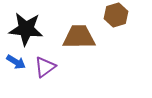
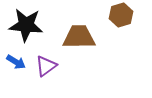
brown hexagon: moved 5 px right
black star: moved 4 px up
purple triangle: moved 1 px right, 1 px up
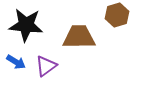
brown hexagon: moved 4 px left
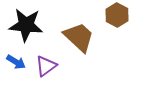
brown hexagon: rotated 15 degrees counterclockwise
brown trapezoid: rotated 44 degrees clockwise
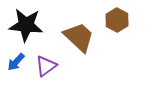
brown hexagon: moved 5 px down
blue arrow: rotated 102 degrees clockwise
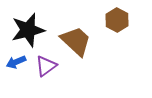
black star: moved 2 px right, 5 px down; rotated 20 degrees counterclockwise
brown trapezoid: moved 3 px left, 4 px down
blue arrow: rotated 24 degrees clockwise
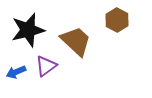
blue arrow: moved 10 px down
